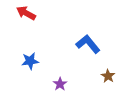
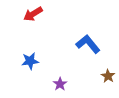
red arrow: moved 7 px right, 1 px down; rotated 60 degrees counterclockwise
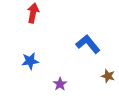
red arrow: moved 1 px up; rotated 132 degrees clockwise
brown star: rotated 16 degrees counterclockwise
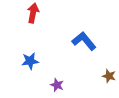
blue L-shape: moved 4 px left, 3 px up
brown star: moved 1 px right
purple star: moved 3 px left, 1 px down; rotated 16 degrees counterclockwise
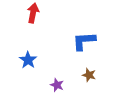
blue L-shape: rotated 55 degrees counterclockwise
blue star: moved 2 px left, 1 px up; rotated 30 degrees counterclockwise
brown star: moved 20 px left, 1 px up
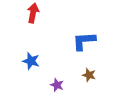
blue star: moved 3 px right, 1 px down; rotated 18 degrees counterclockwise
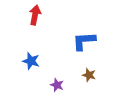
red arrow: moved 2 px right, 2 px down
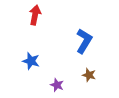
blue L-shape: rotated 125 degrees clockwise
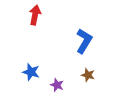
blue star: moved 11 px down
brown star: moved 1 px left
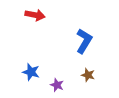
red arrow: rotated 90 degrees clockwise
